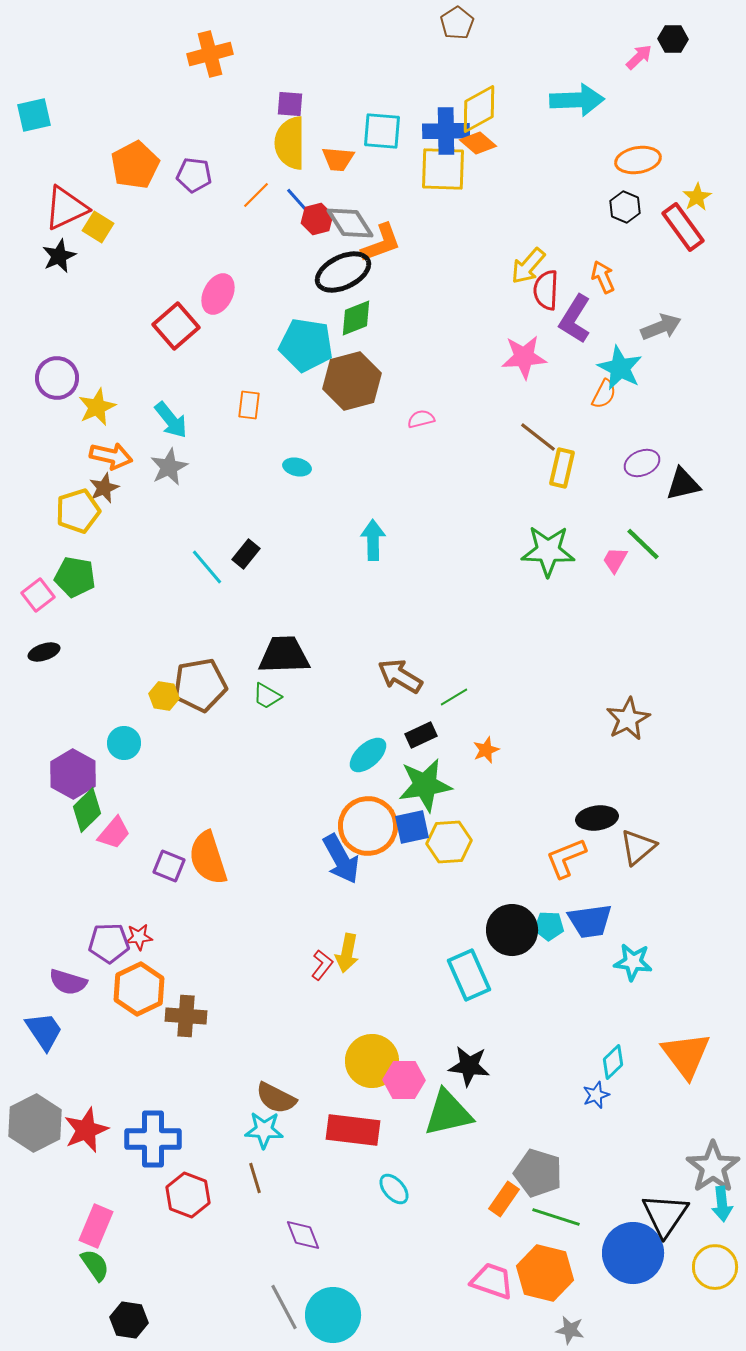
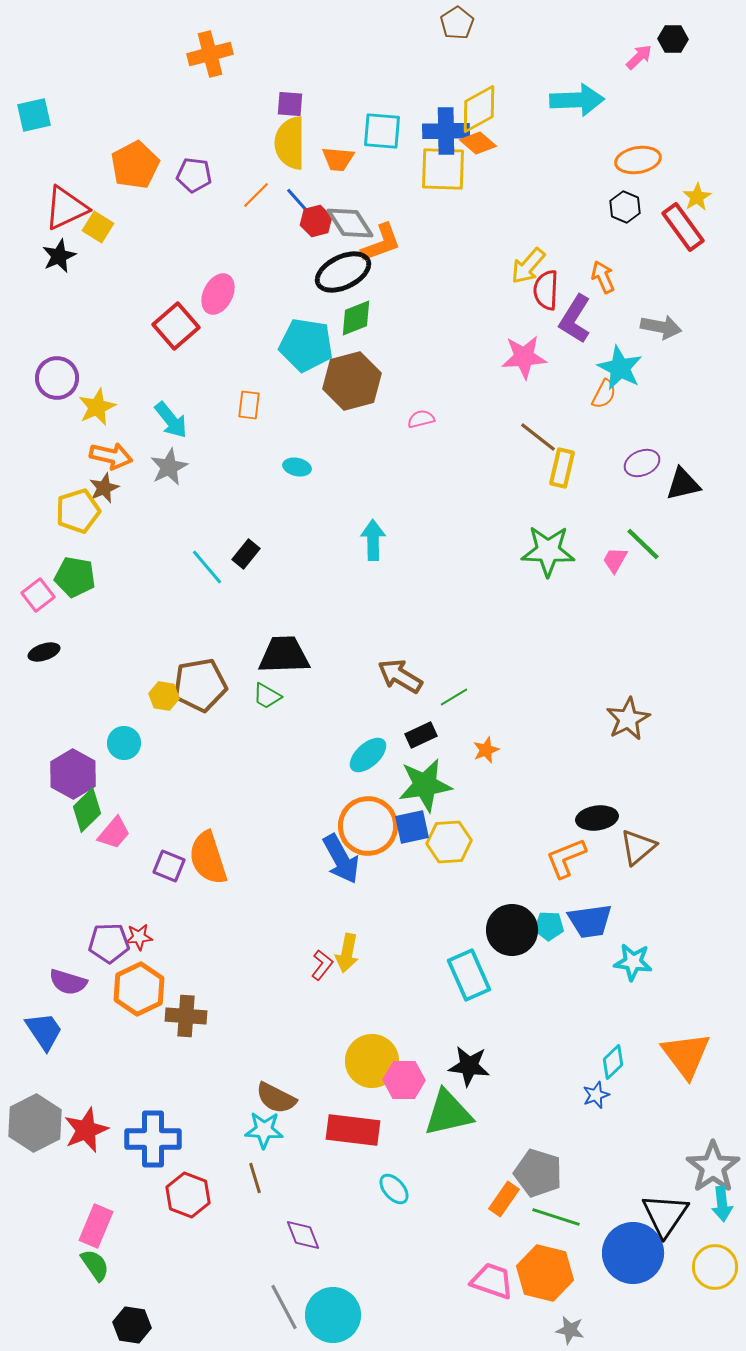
red hexagon at (317, 219): moved 1 px left, 2 px down
gray arrow at (661, 327): rotated 33 degrees clockwise
black hexagon at (129, 1320): moved 3 px right, 5 px down
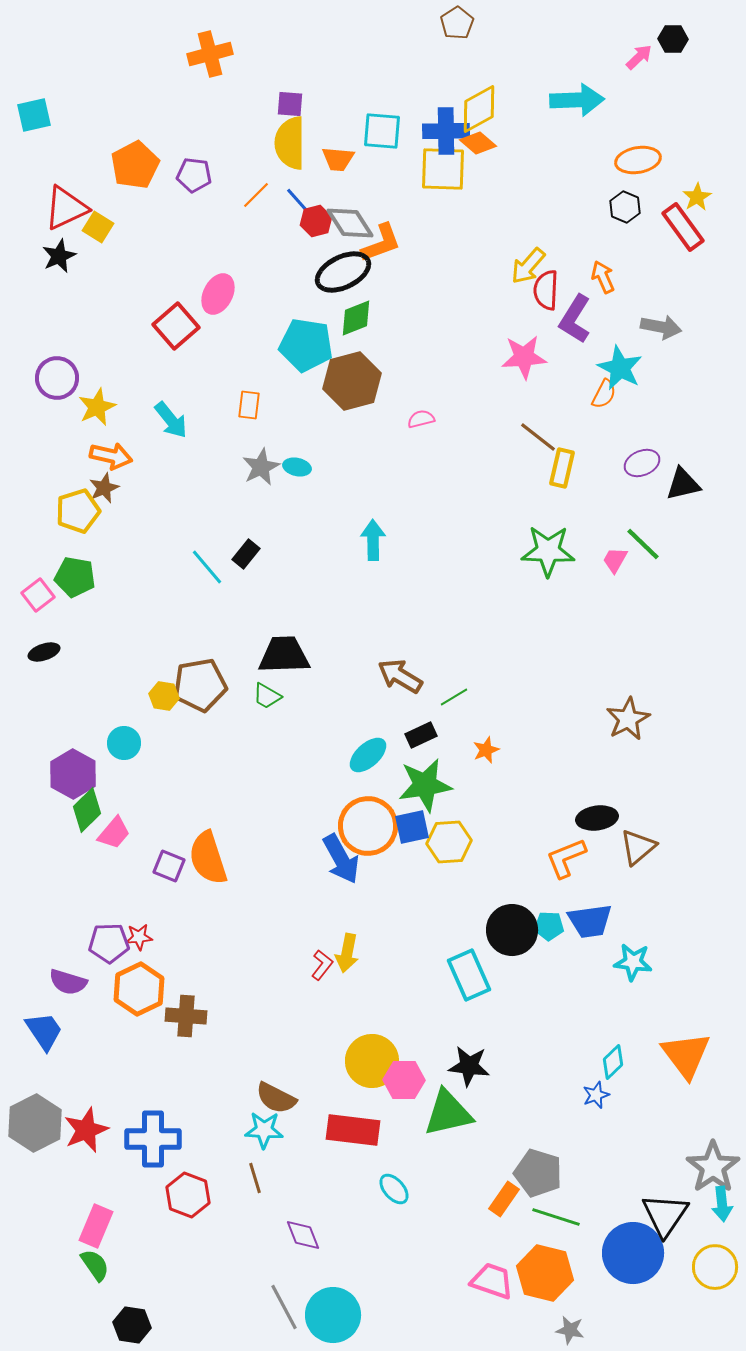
gray star at (169, 467): moved 92 px right
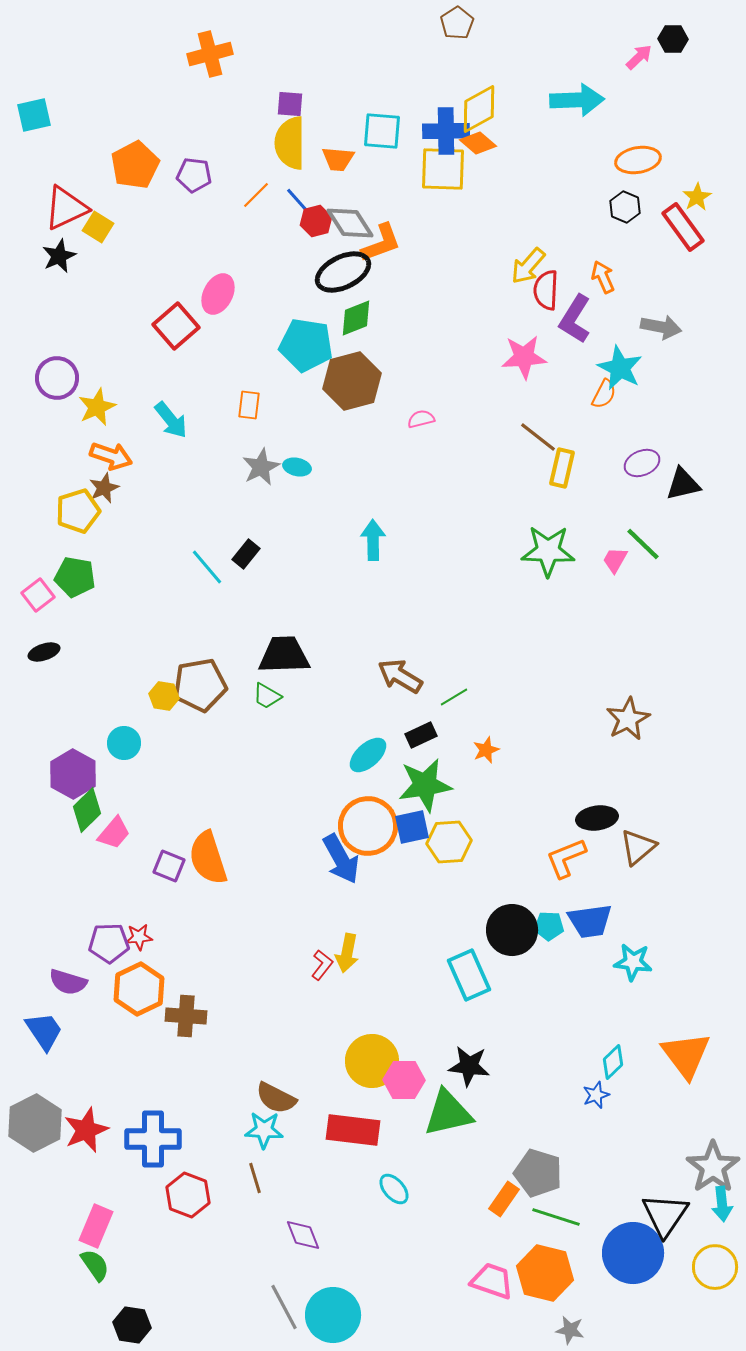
orange arrow at (111, 456): rotated 6 degrees clockwise
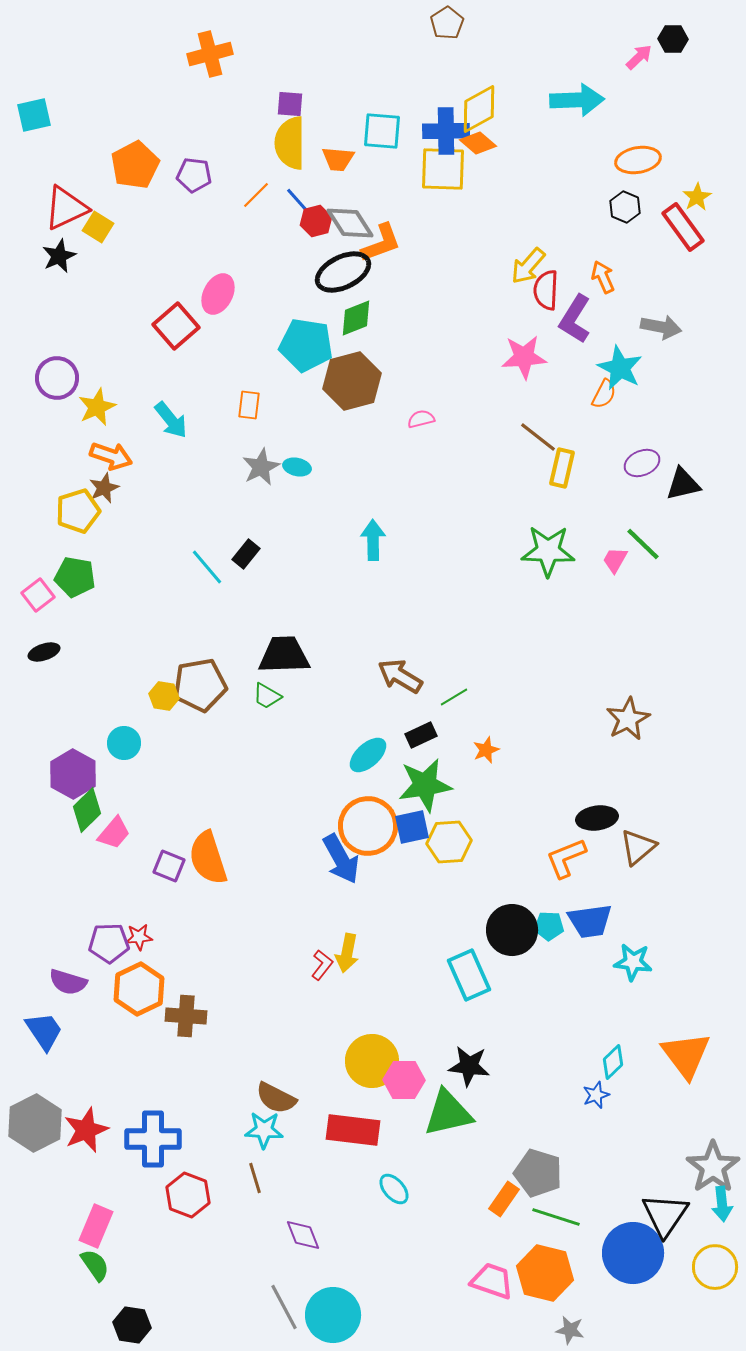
brown pentagon at (457, 23): moved 10 px left
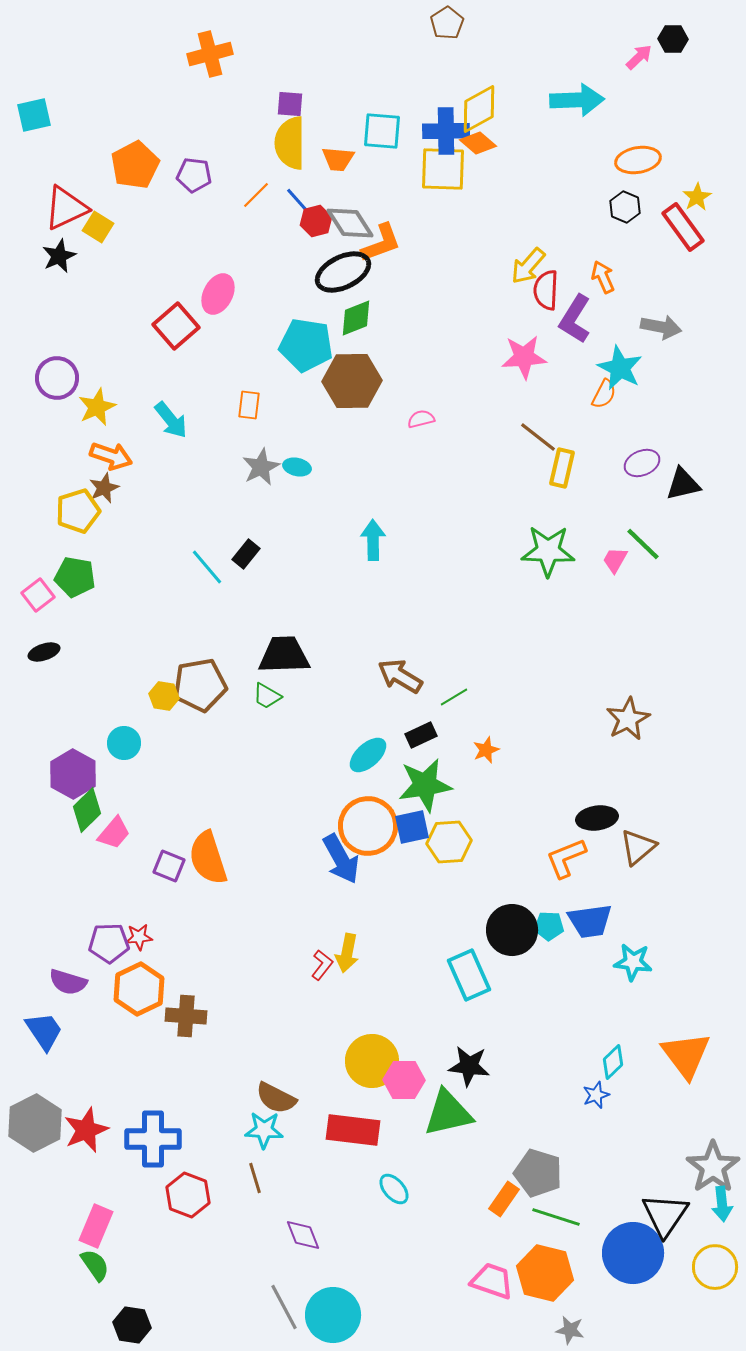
brown hexagon at (352, 381): rotated 14 degrees clockwise
